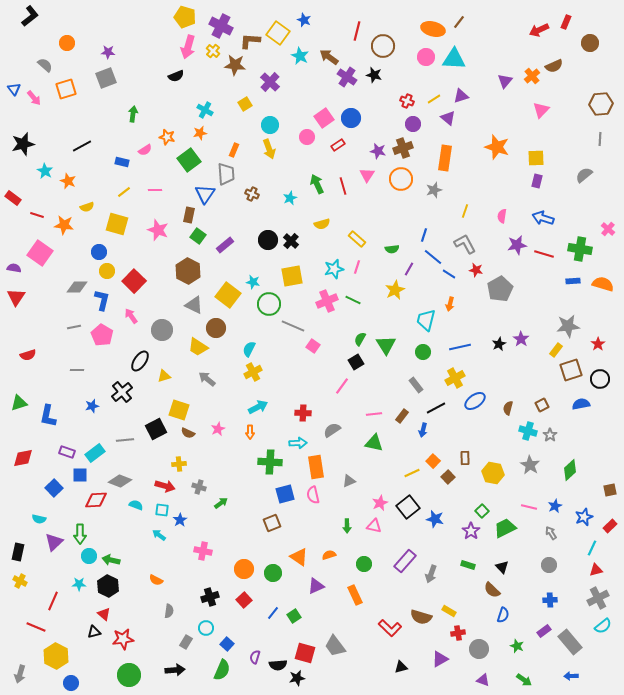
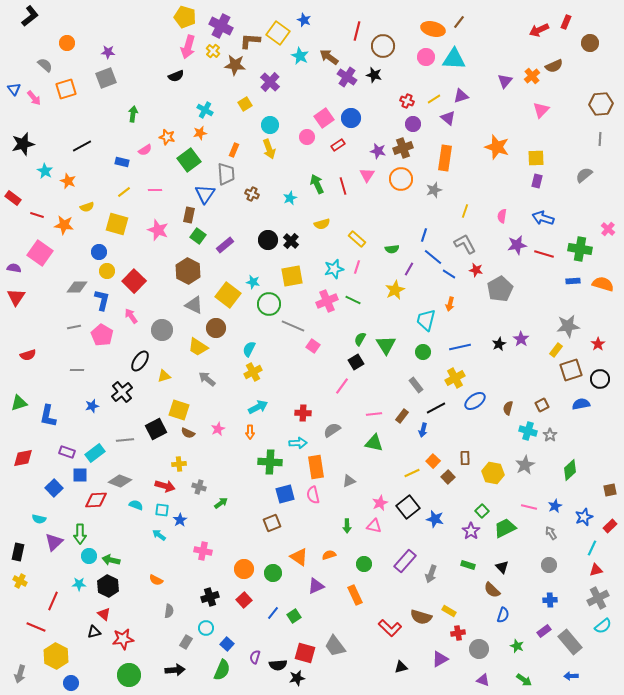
gray star at (530, 465): moved 5 px left; rotated 12 degrees clockwise
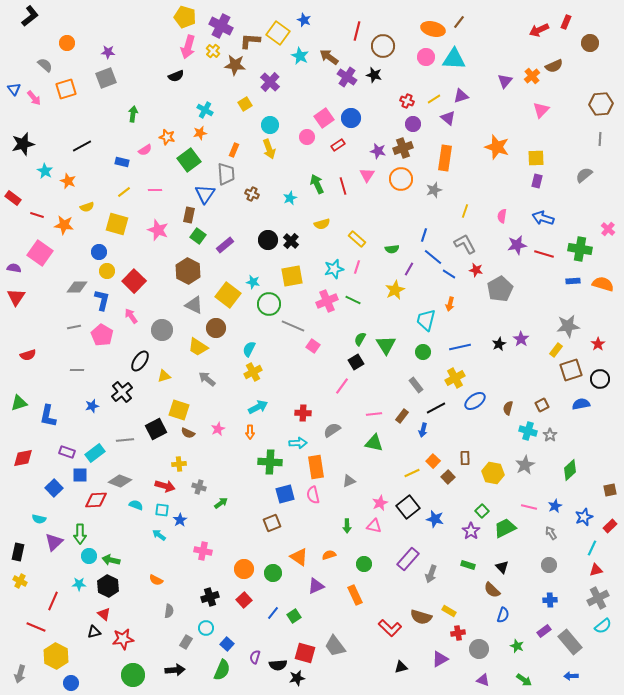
purple rectangle at (405, 561): moved 3 px right, 2 px up
green circle at (129, 675): moved 4 px right
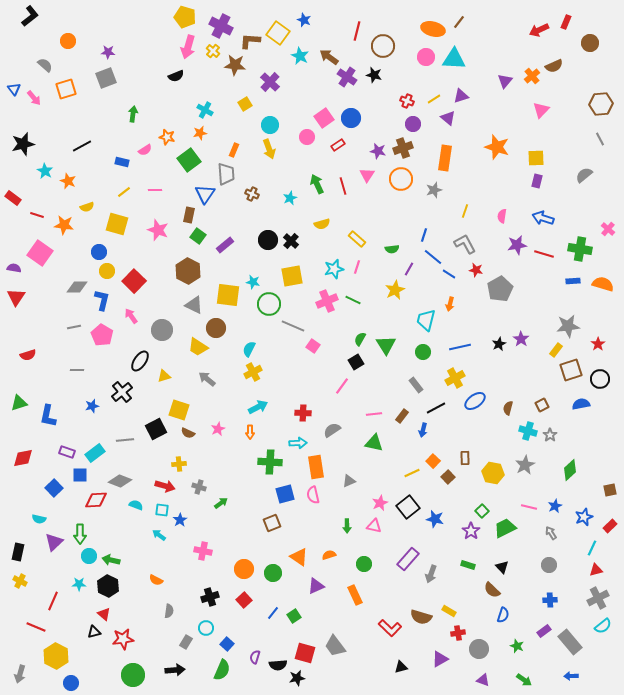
orange circle at (67, 43): moved 1 px right, 2 px up
gray line at (600, 139): rotated 32 degrees counterclockwise
yellow square at (228, 295): rotated 30 degrees counterclockwise
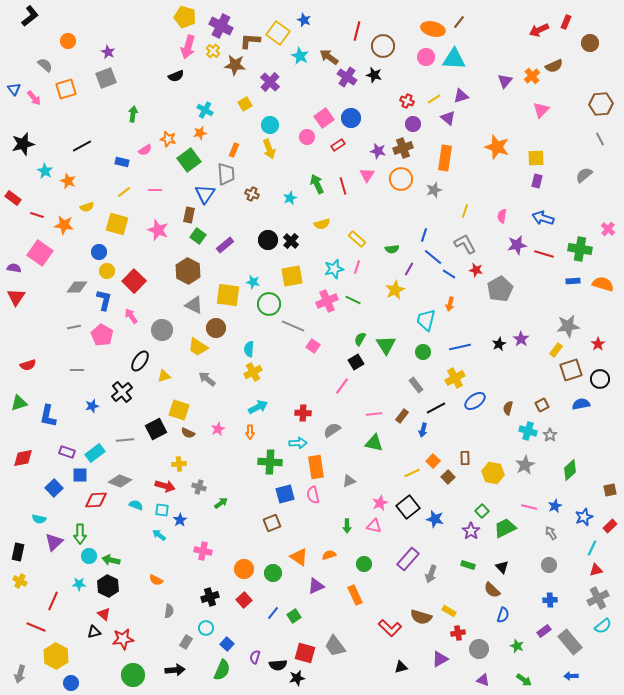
purple star at (108, 52): rotated 24 degrees clockwise
orange star at (167, 137): moved 1 px right, 2 px down
blue L-shape at (102, 300): moved 2 px right
cyan semicircle at (249, 349): rotated 21 degrees counterclockwise
red semicircle at (28, 355): moved 10 px down
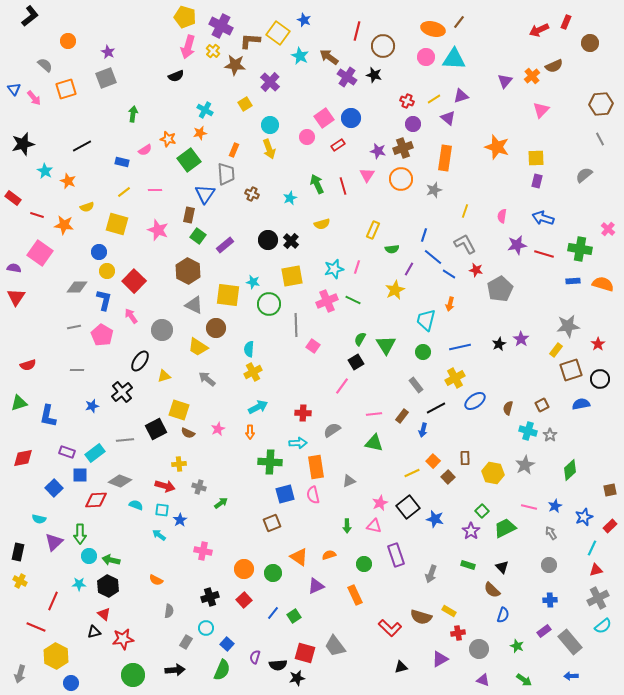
yellow rectangle at (357, 239): moved 16 px right, 9 px up; rotated 72 degrees clockwise
gray line at (293, 326): moved 3 px right, 1 px up; rotated 65 degrees clockwise
purple rectangle at (408, 559): moved 12 px left, 4 px up; rotated 60 degrees counterclockwise
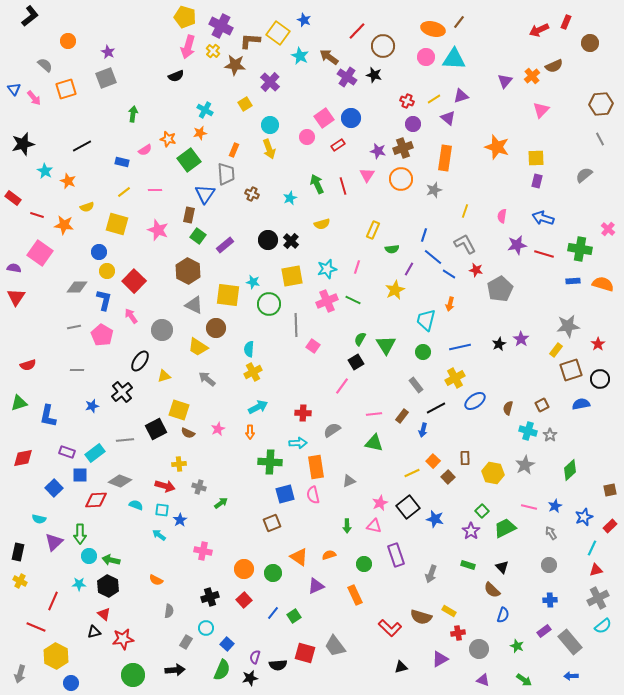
red line at (357, 31): rotated 30 degrees clockwise
cyan star at (334, 269): moved 7 px left
black star at (297, 678): moved 47 px left
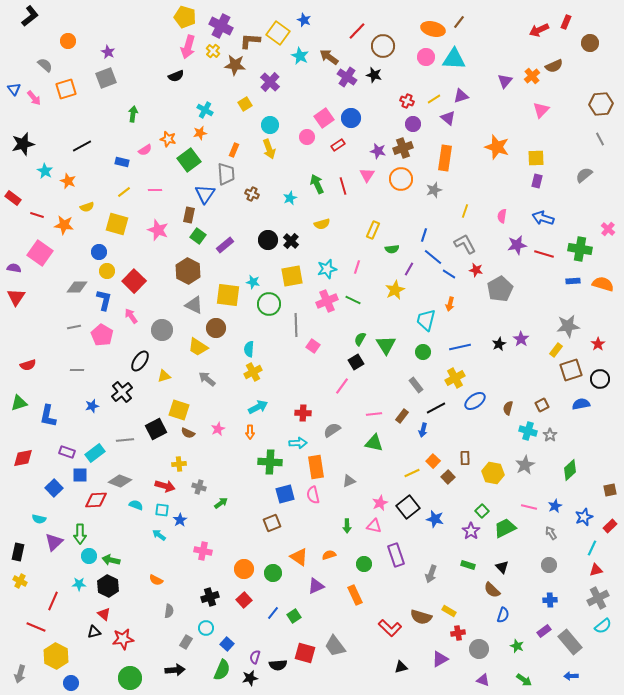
green circle at (133, 675): moved 3 px left, 3 px down
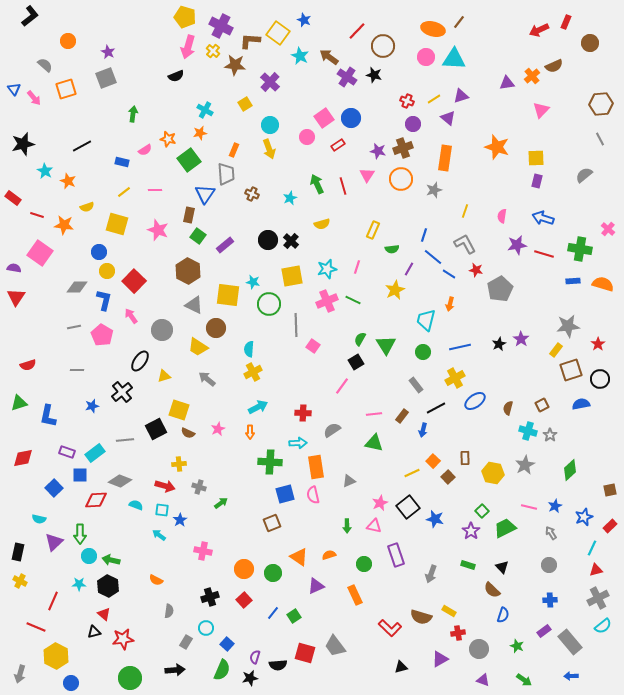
purple triangle at (505, 81): moved 2 px right, 2 px down; rotated 42 degrees clockwise
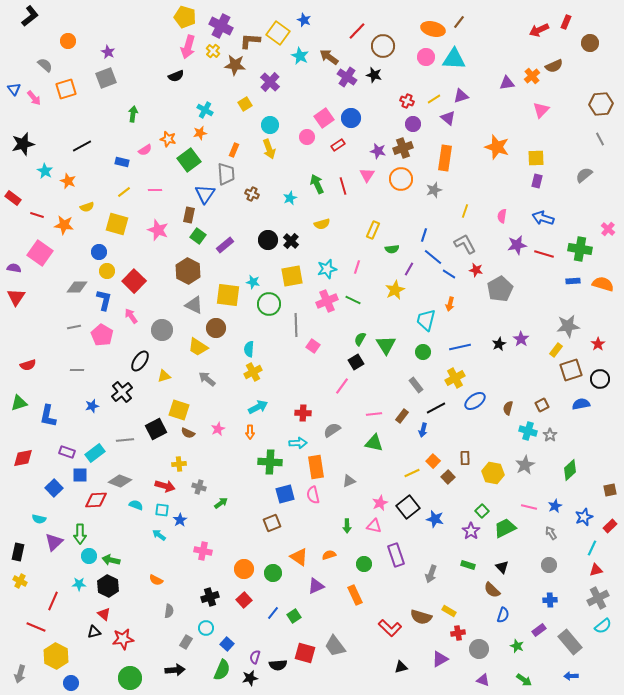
purple rectangle at (544, 631): moved 5 px left, 1 px up
